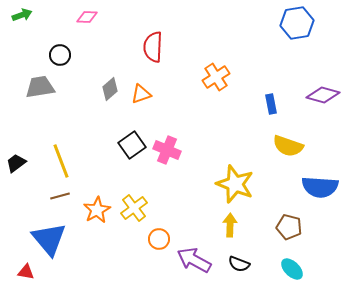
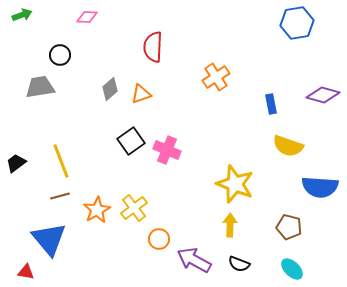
black square: moved 1 px left, 4 px up
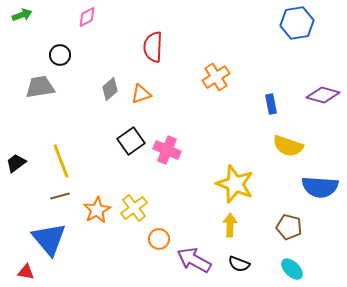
pink diamond: rotated 30 degrees counterclockwise
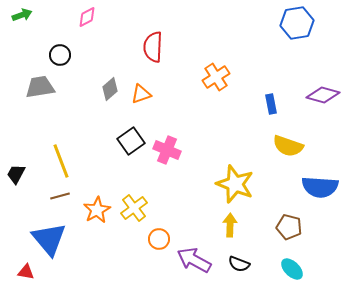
black trapezoid: moved 11 px down; rotated 25 degrees counterclockwise
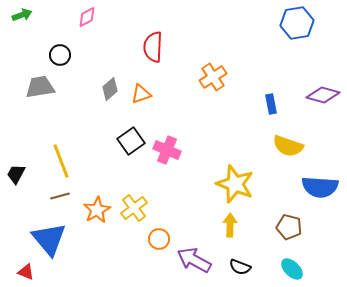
orange cross: moved 3 px left
black semicircle: moved 1 px right, 3 px down
red triangle: rotated 12 degrees clockwise
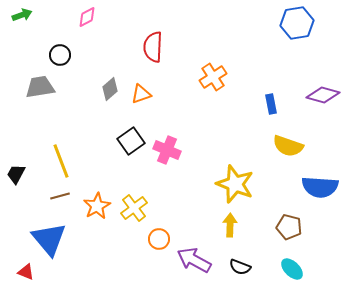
orange star: moved 4 px up
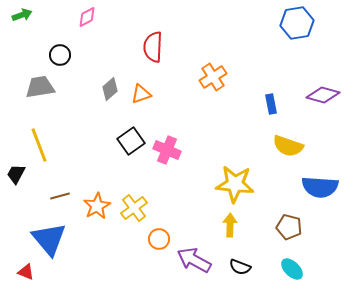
yellow line: moved 22 px left, 16 px up
yellow star: rotated 15 degrees counterclockwise
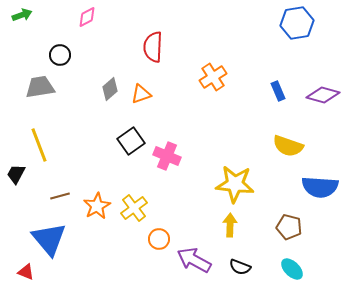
blue rectangle: moved 7 px right, 13 px up; rotated 12 degrees counterclockwise
pink cross: moved 6 px down
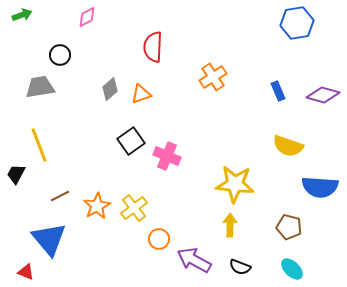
brown line: rotated 12 degrees counterclockwise
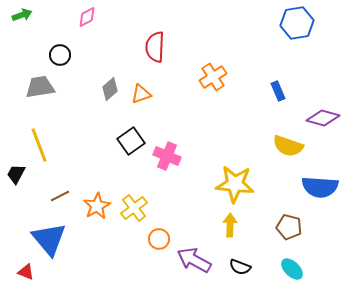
red semicircle: moved 2 px right
purple diamond: moved 23 px down
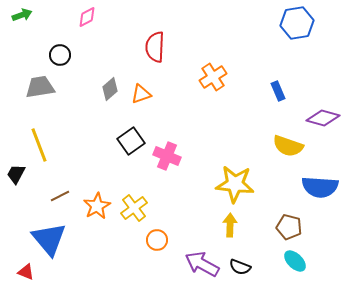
orange circle: moved 2 px left, 1 px down
purple arrow: moved 8 px right, 4 px down
cyan ellipse: moved 3 px right, 8 px up
